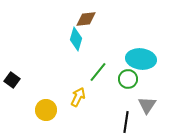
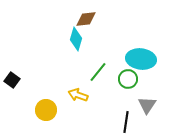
yellow arrow: moved 2 px up; rotated 96 degrees counterclockwise
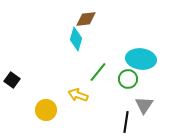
gray triangle: moved 3 px left
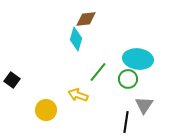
cyan ellipse: moved 3 px left
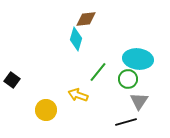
gray triangle: moved 5 px left, 4 px up
black line: rotated 65 degrees clockwise
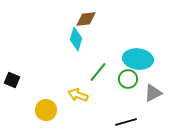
black square: rotated 14 degrees counterclockwise
gray triangle: moved 14 px right, 8 px up; rotated 30 degrees clockwise
